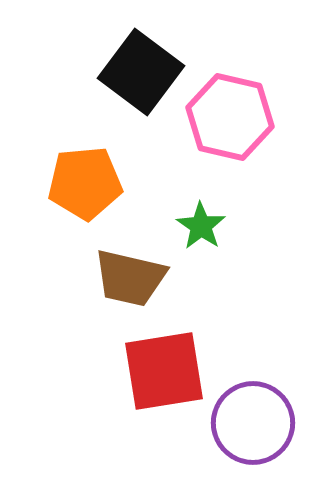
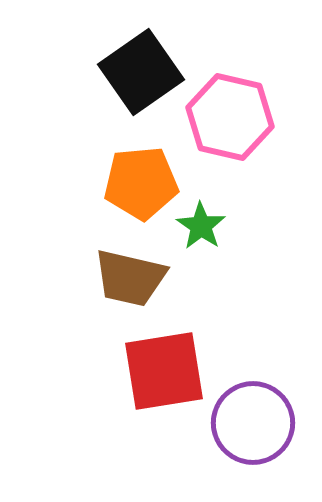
black square: rotated 18 degrees clockwise
orange pentagon: moved 56 px right
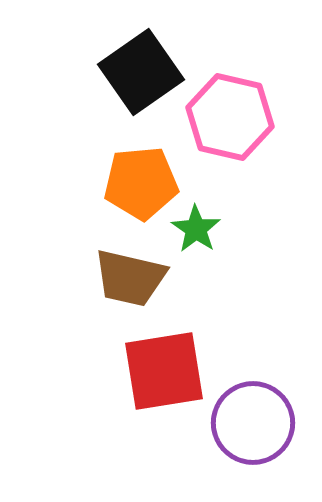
green star: moved 5 px left, 3 px down
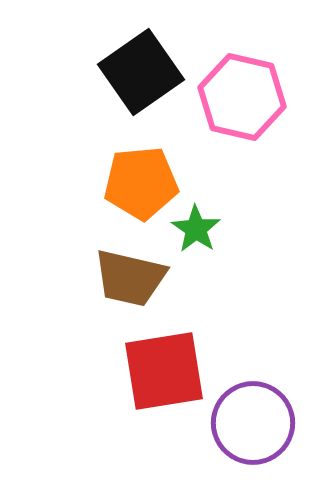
pink hexagon: moved 12 px right, 20 px up
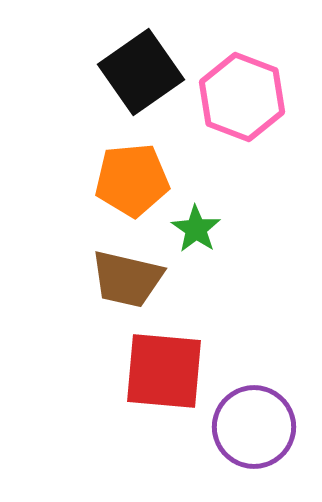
pink hexagon: rotated 8 degrees clockwise
orange pentagon: moved 9 px left, 3 px up
brown trapezoid: moved 3 px left, 1 px down
red square: rotated 14 degrees clockwise
purple circle: moved 1 px right, 4 px down
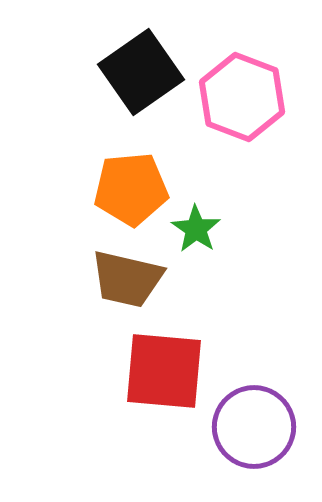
orange pentagon: moved 1 px left, 9 px down
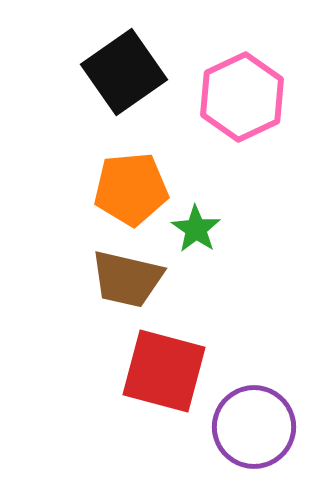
black square: moved 17 px left
pink hexagon: rotated 14 degrees clockwise
red square: rotated 10 degrees clockwise
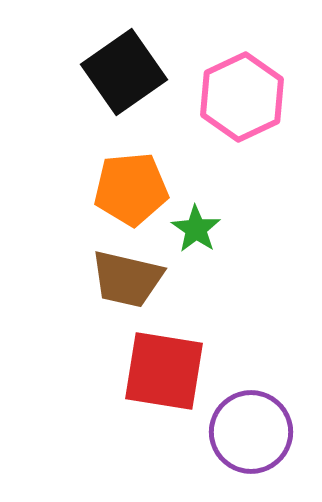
red square: rotated 6 degrees counterclockwise
purple circle: moved 3 px left, 5 px down
